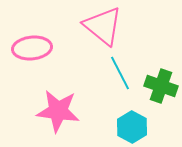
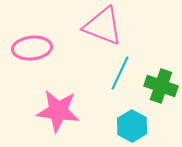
pink triangle: rotated 18 degrees counterclockwise
cyan line: rotated 52 degrees clockwise
cyan hexagon: moved 1 px up
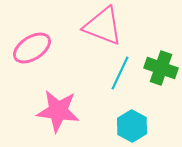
pink ellipse: rotated 27 degrees counterclockwise
green cross: moved 18 px up
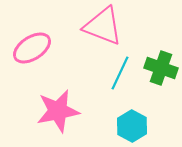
pink star: rotated 18 degrees counterclockwise
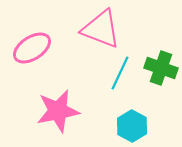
pink triangle: moved 2 px left, 3 px down
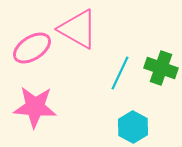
pink triangle: moved 23 px left; rotated 9 degrees clockwise
pink star: moved 23 px left, 4 px up; rotated 15 degrees clockwise
cyan hexagon: moved 1 px right, 1 px down
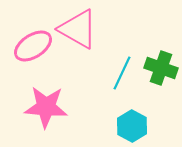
pink ellipse: moved 1 px right, 2 px up
cyan line: moved 2 px right
pink star: moved 11 px right
cyan hexagon: moved 1 px left, 1 px up
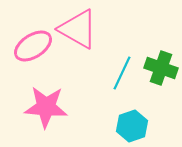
cyan hexagon: rotated 12 degrees clockwise
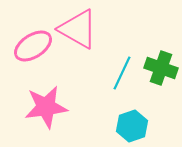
pink star: rotated 12 degrees counterclockwise
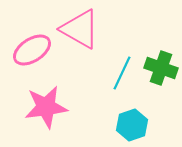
pink triangle: moved 2 px right
pink ellipse: moved 1 px left, 4 px down
cyan hexagon: moved 1 px up
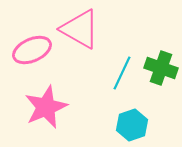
pink ellipse: rotated 9 degrees clockwise
pink star: rotated 15 degrees counterclockwise
